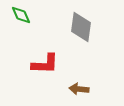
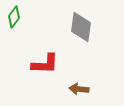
green diamond: moved 7 px left, 2 px down; rotated 60 degrees clockwise
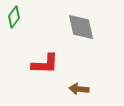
gray diamond: rotated 20 degrees counterclockwise
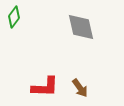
red L-shape: moved 23 px down
brown arrow: moved 1 px right, 1 px up; rotated 132 degrees counterclockwise
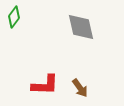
red L-shape: moved 2 px up
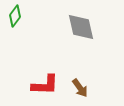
green diamond: moved 1 px right, 1 px up
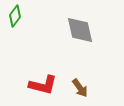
gray diamond: moved 1 px left, 3 px down
red L-shape: moved 2 px left; rotated 12 degrees clockwise
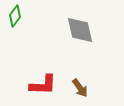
red L-shape: rotated 12 degrees counterclockwise
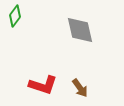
red L-shape: rotated 16 degrees clockwise
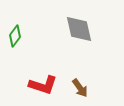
green diamond: moved 20 px down
gray diamond: moved 1 px left, 1 px up
